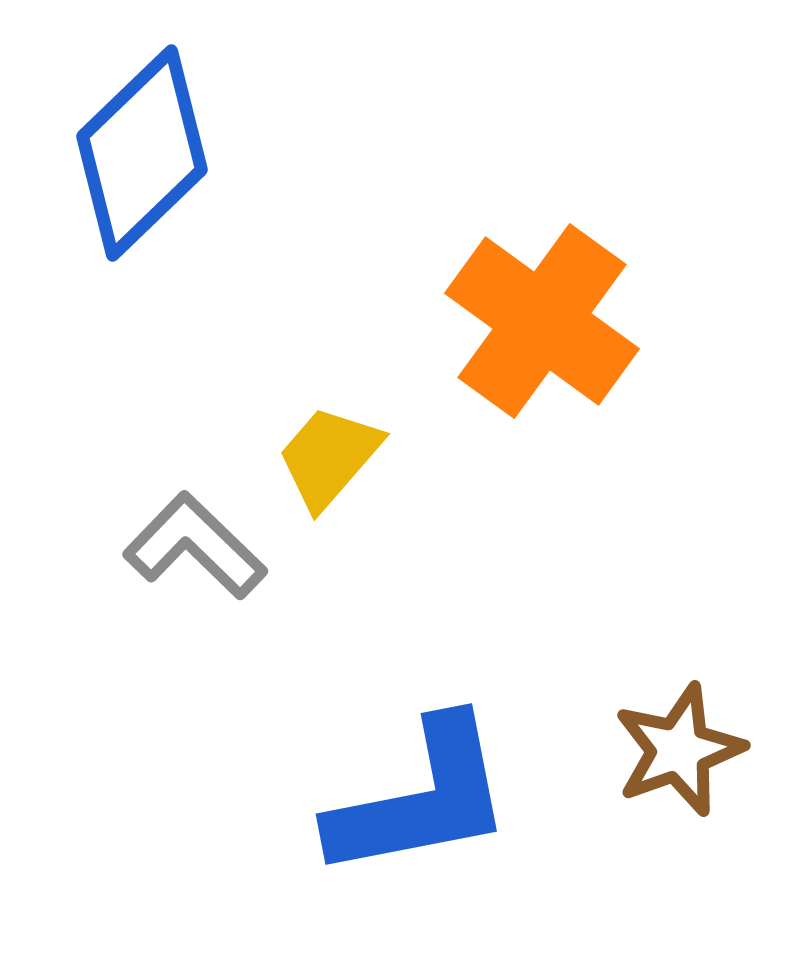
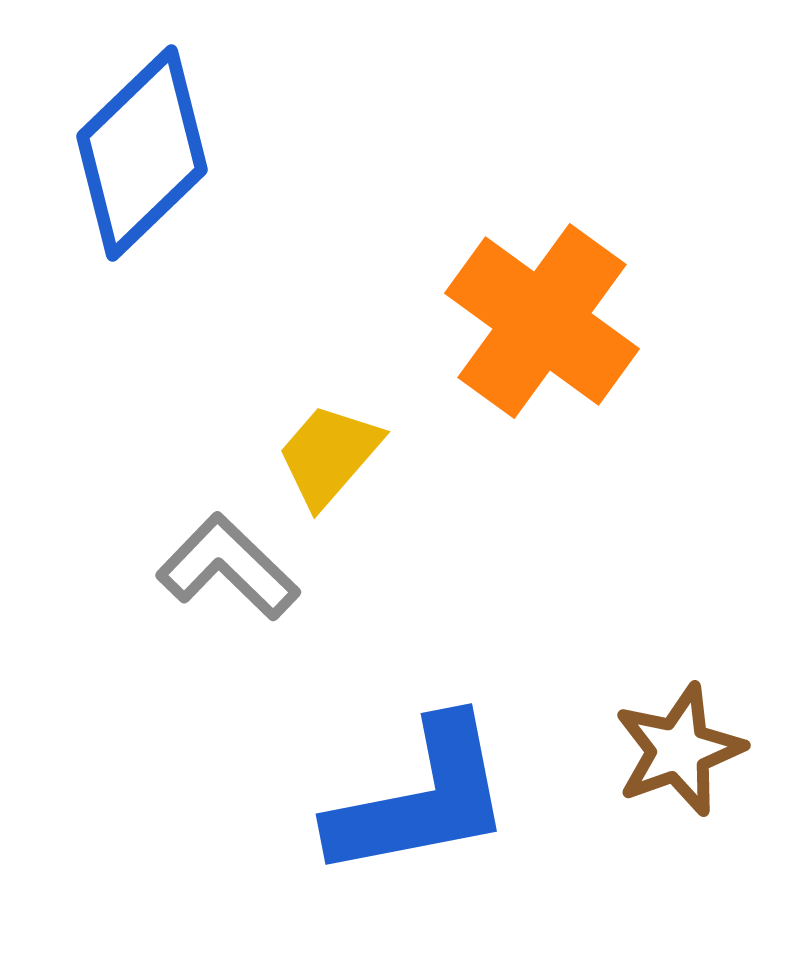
yellow trapezoid: moved 2 px up
gray L-shape: moved 33 px right, 21 px down
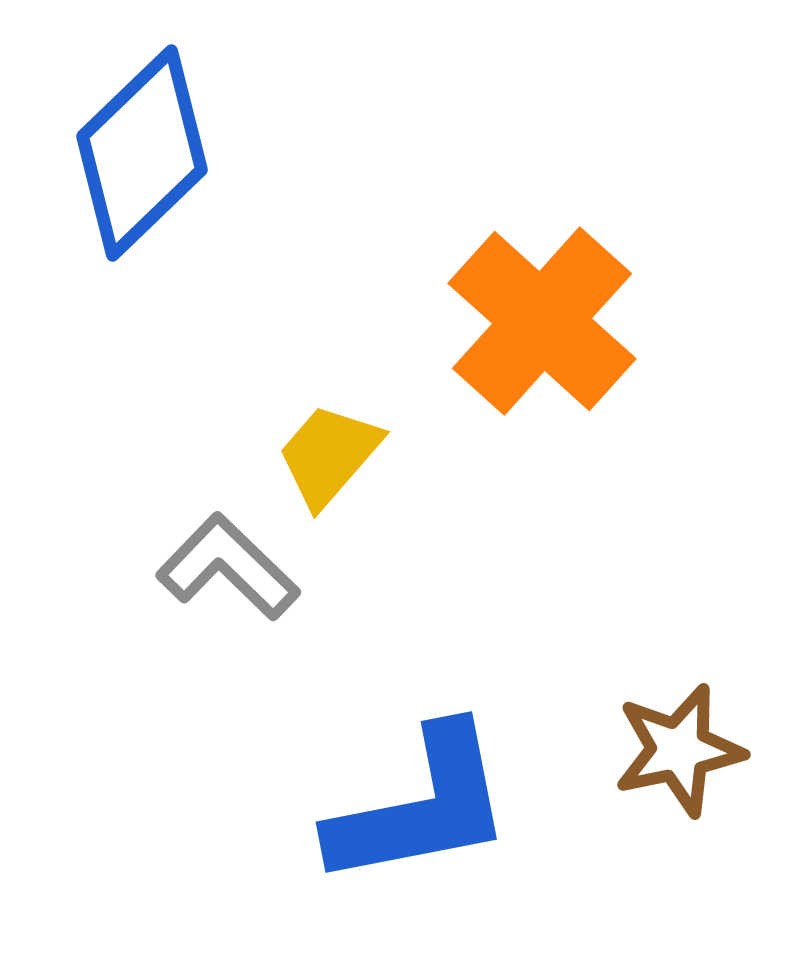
orange cross: rotated 6 degrees clockwise
brown star: rotated 8 degrees clockwise
blue L-shape: moved 8 px down
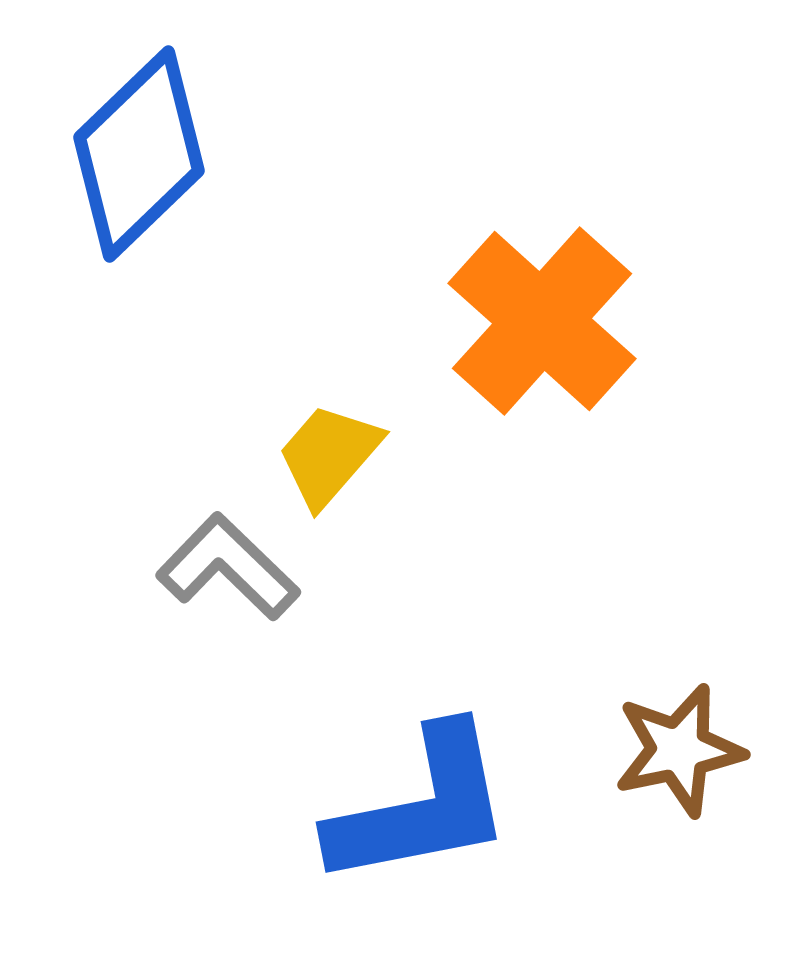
blue diamond: moved 3 px left, 1 px down
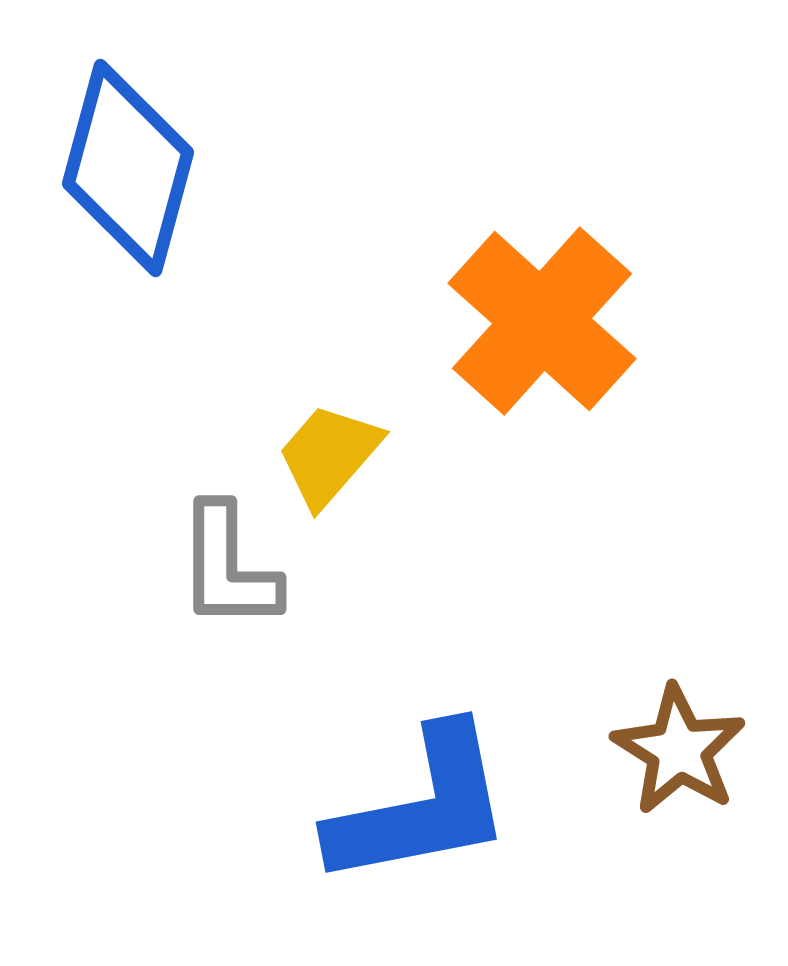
blue diamond: moved 11 px left, 14 px down; rotated 31 degrees counterclockwise
gray L-shape: rotated 134 degrees counterclockwise
brown star: rotated 28 degrees counterclockwise
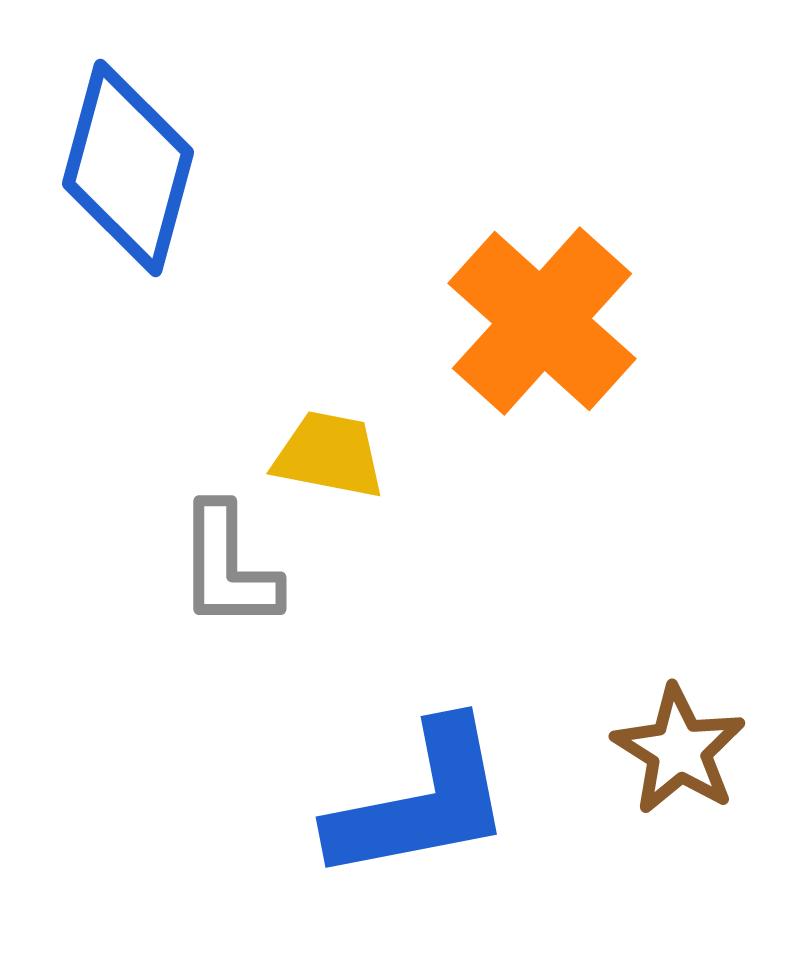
yellow trapezoid: rotated 60 degrees clockwise
blue L-shape: moved 5 px up
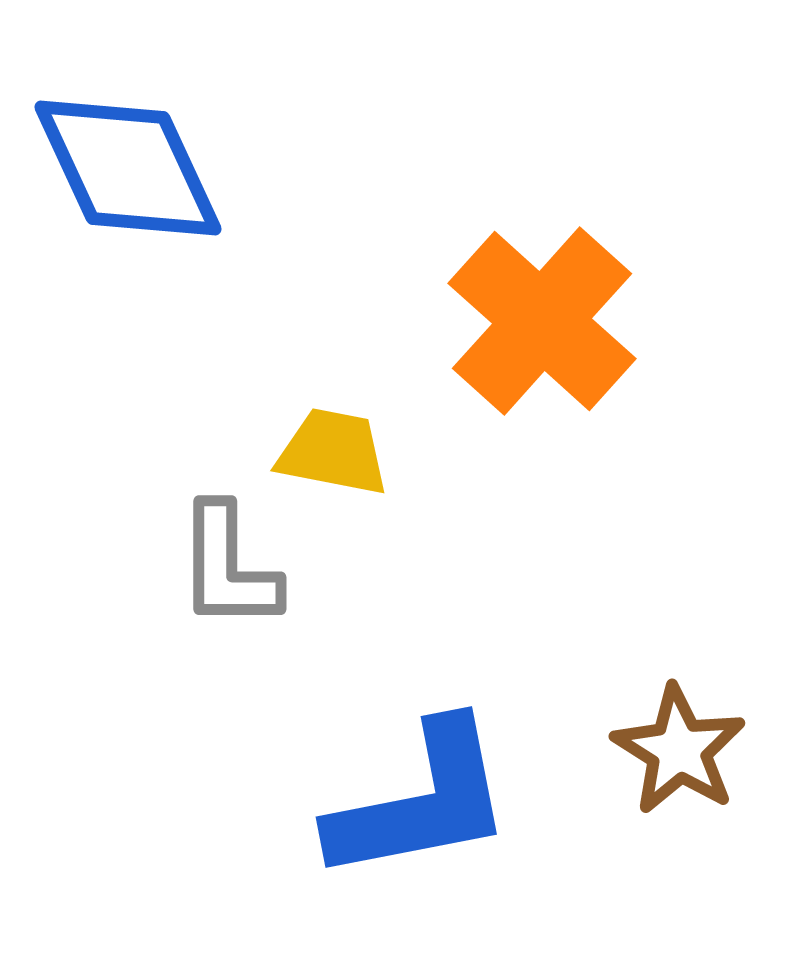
blue diamond: rotated 40 degrees counterclockwise
yellow trapezoid: moved 4 px right, 3 px up
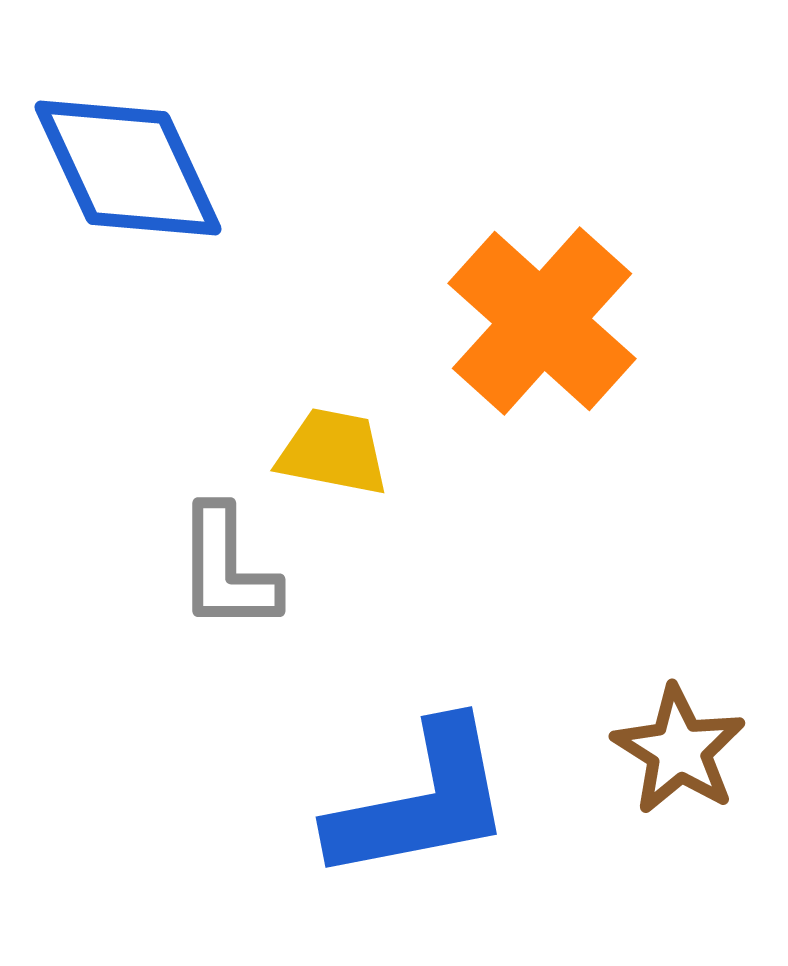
gray L-shape: moved 1 px left, 2 px down
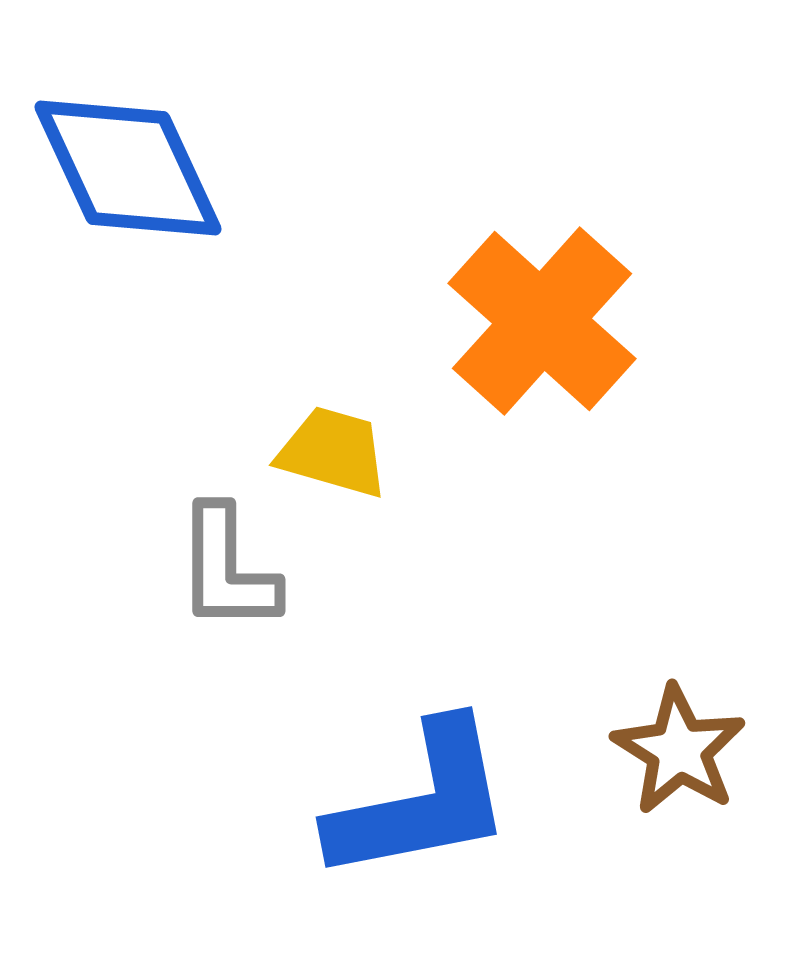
yellow trapezoid: rotated 5 degrees clockwise
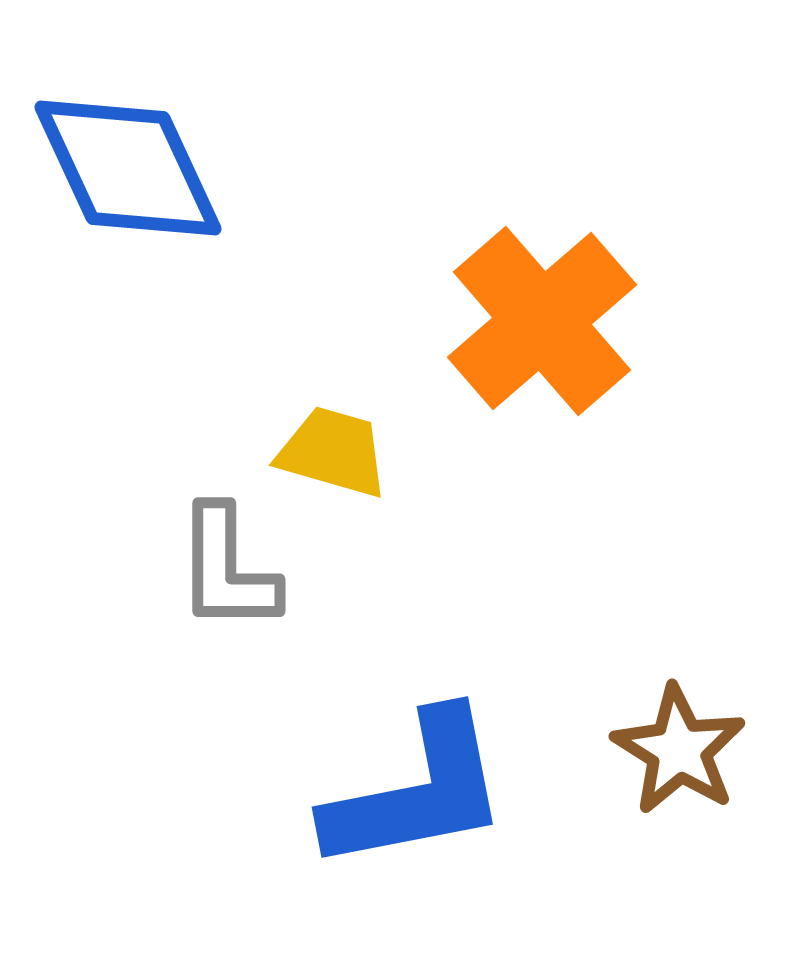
orange cross: rotated 7 degrees clockwise
blue L-shape: moved 4 px left, 10 px up
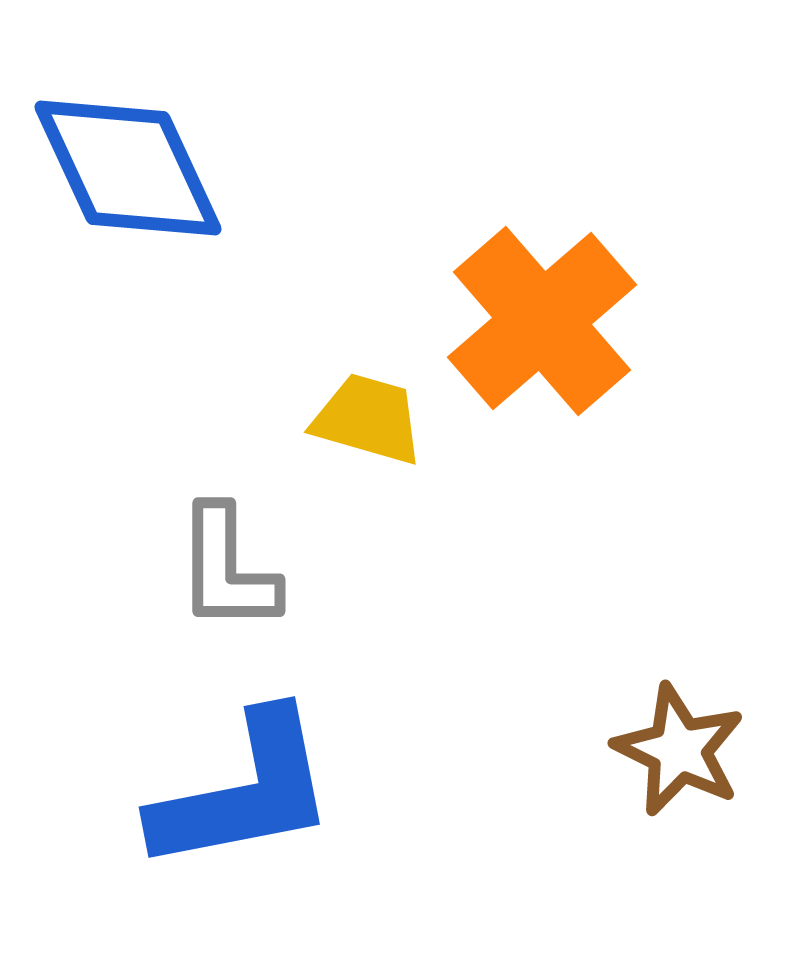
yellow trapezoid: moved 35 px right, 33 px up
brown star: rotated 6 degrees counterclockwise
blue L-shape: moved 173 px left
